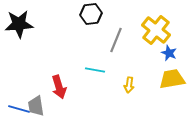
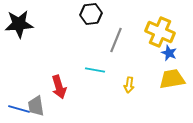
yellow cross: moved 4 px right, 2 px down; rotated 16 degrees counterclockwise
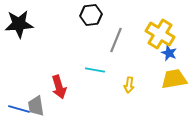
black hexagon: moved 1 px down
yellow cross: moved 2 px down; rotated 8 degrees clockwise
yellow trapezoid: moved 2 px right
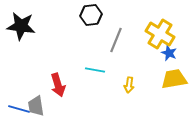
black star: moved 2 px right, 2 px down; rotated 12 degrees clockwise
red arrow: moved 1 px left, 2 px up
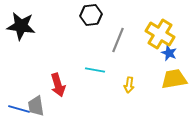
gray line: moved 2 px right
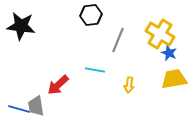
red arrow: rotated 65 degrees clockwise
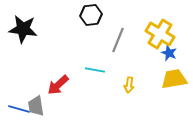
black star: moved 2 px right, 3 px down
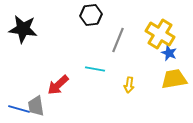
cyan line: moved 1 px up
